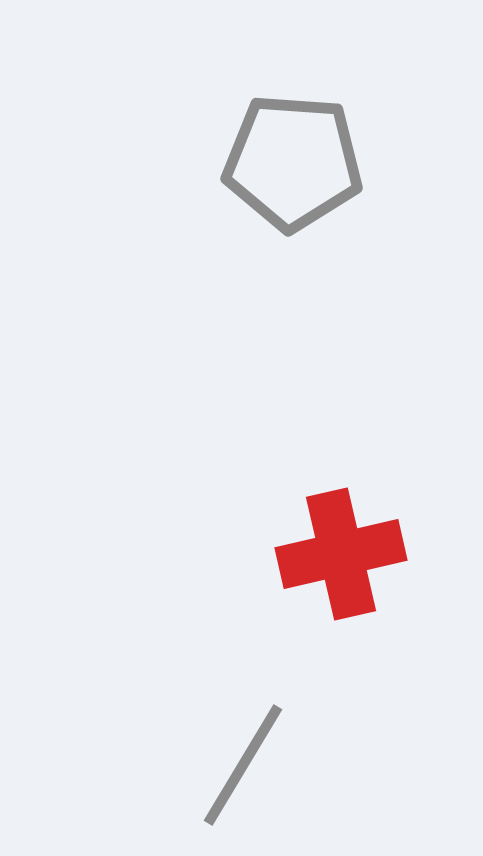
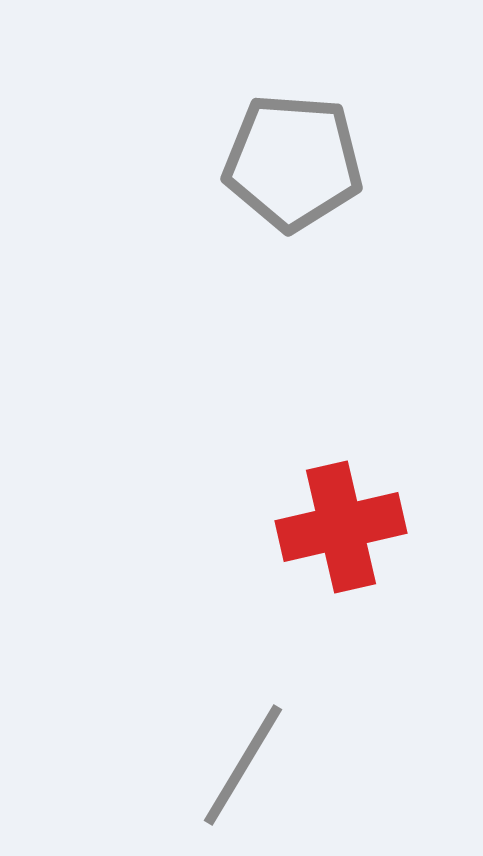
red cross: moved 27 px up
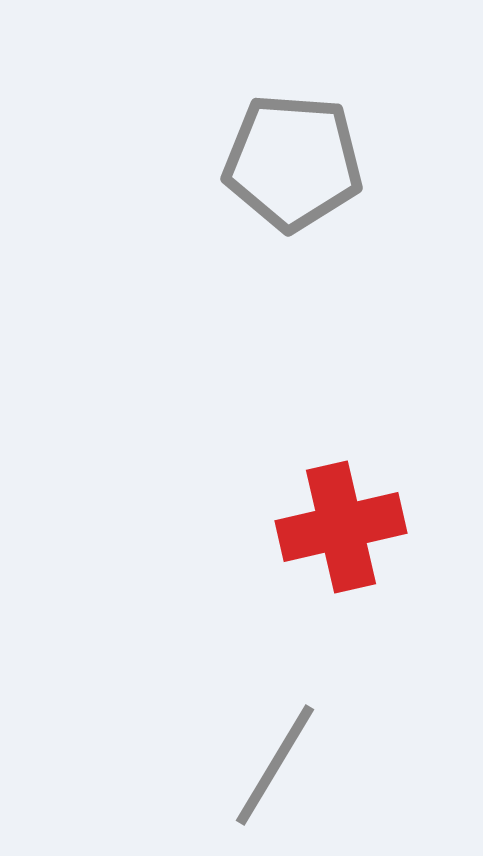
gray line: moved 32 px right
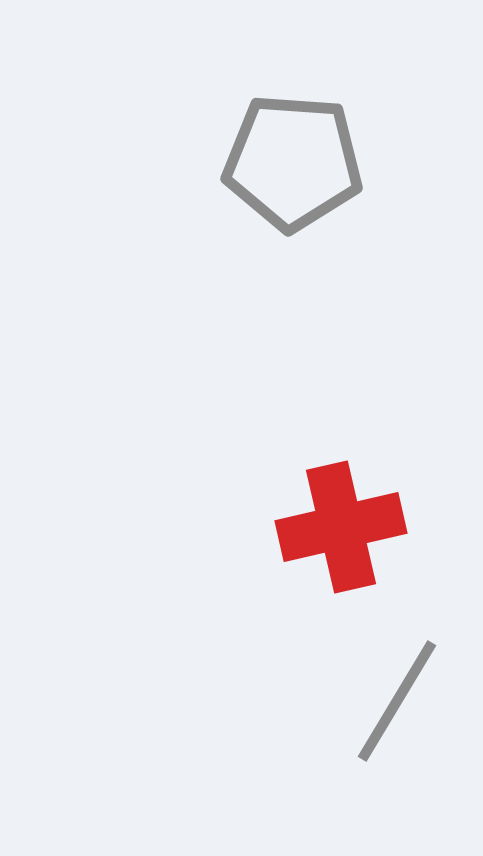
gray line: moved 122 px right, 64 px up
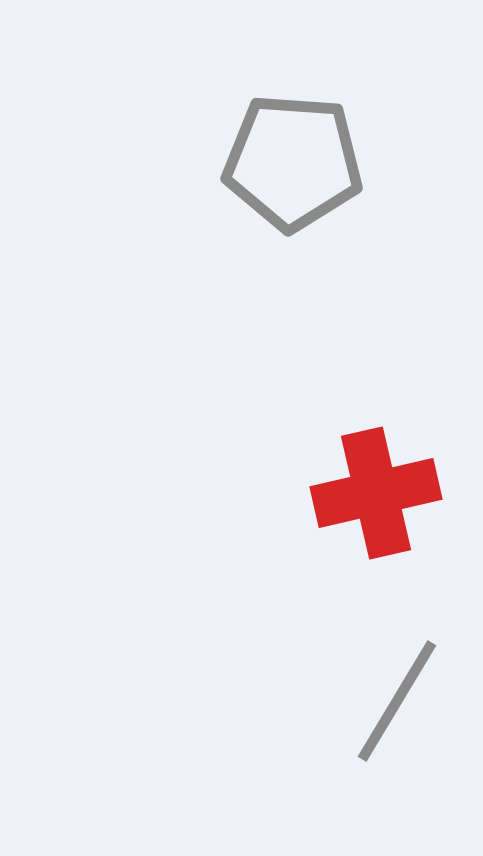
red cross: moved 35 px right, 34 px up
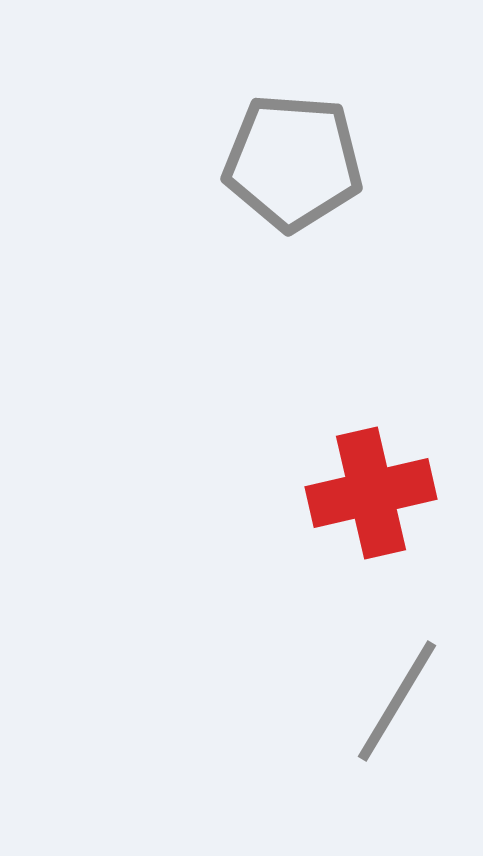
red cross: moved 5 px left
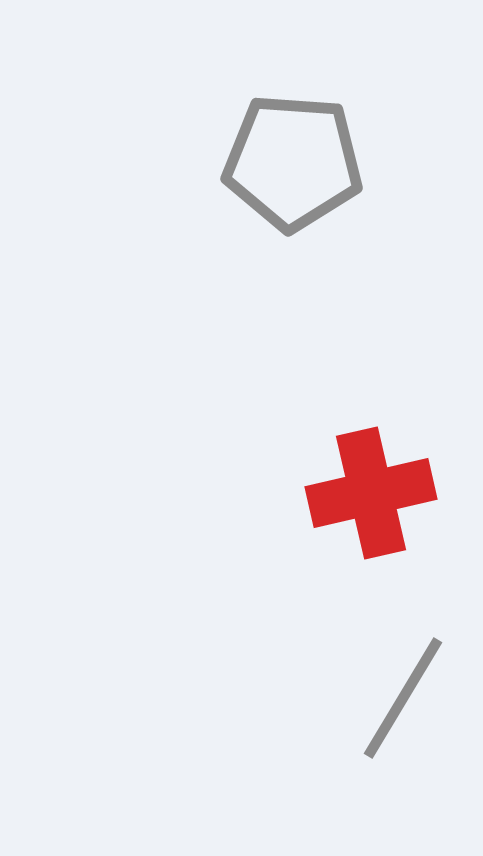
gray line: moved 6 px right, 3 px up
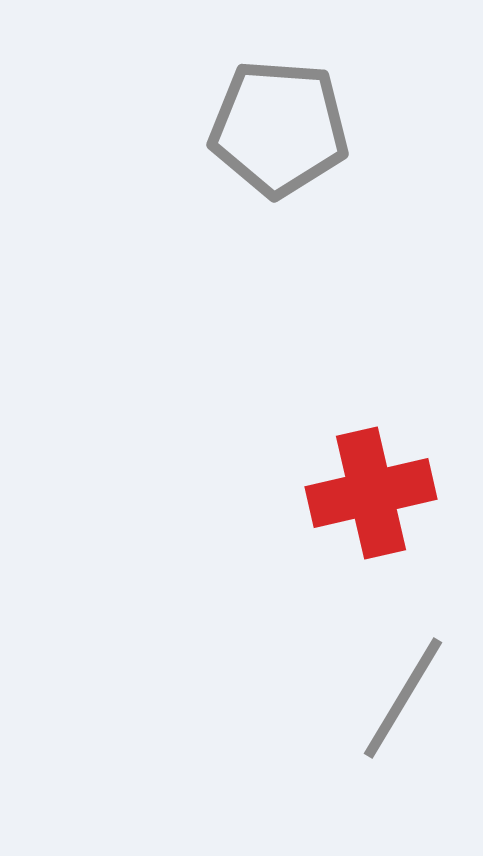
gray pentagon: moved 14 px left, 34 px up
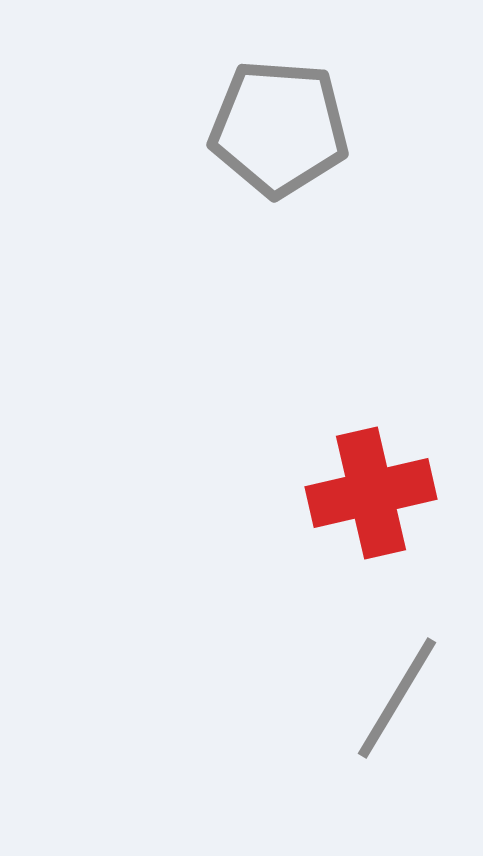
gray line: moved 6 px left
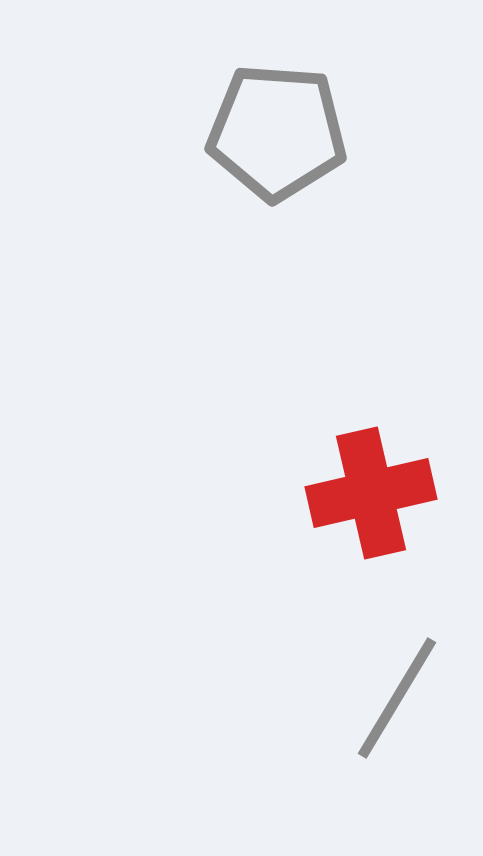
gray pentagon: moved 2 px left, 4 px down
